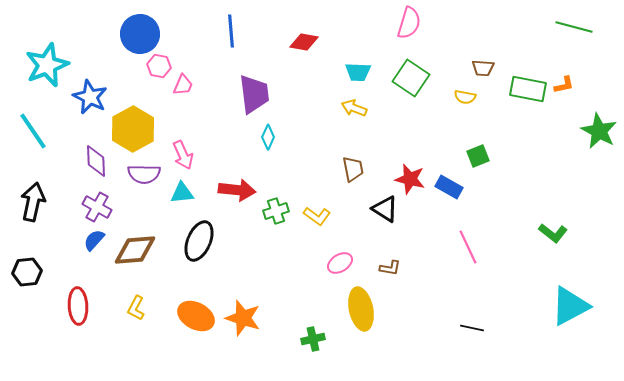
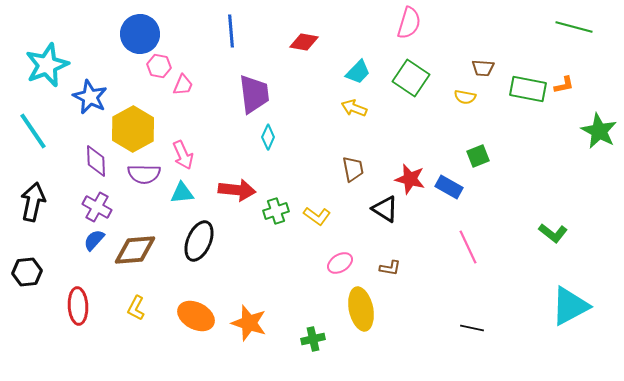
cyan trapezoid at (358, 72): rotated 48 degrees counterclockwise
orange star at (243, 318): moved 6 px right, 5 px down
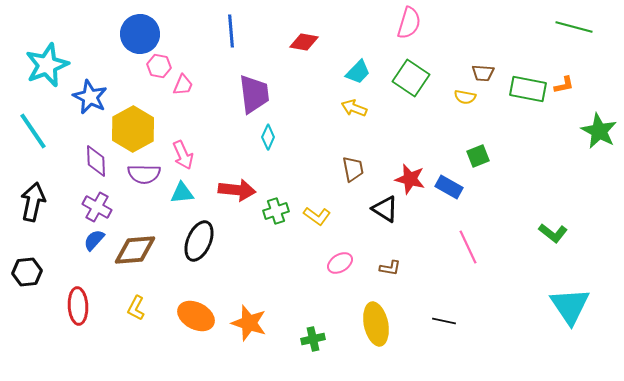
brown trapezoid at (483, 68): moved 5 px down
cyan triangle at (570, 306): rotated 36 degrees counterclockwise
yellow ellipse at (361, 309): moved 15 px right, 15 px down
black line at (472, 328): moved 28 px left, 7 px up
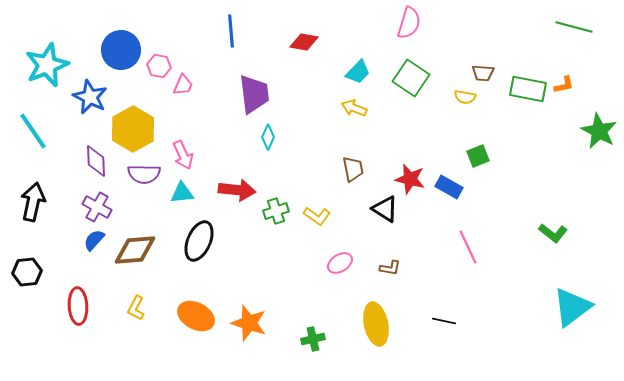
blue circle at (140, 34): moved 19 px left, 16 px down
cyan triangle at (570, 306): moved 2 px right, 1 px down; rotated 27 degrees clockwise
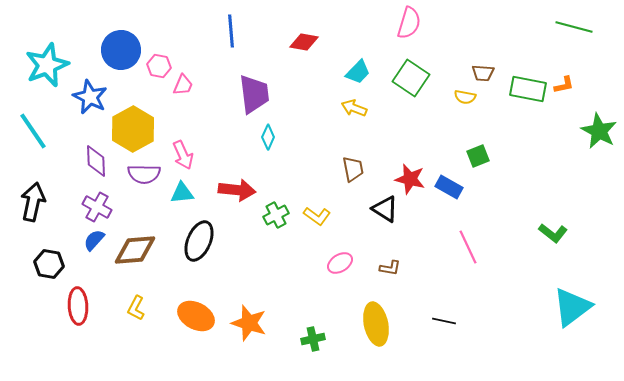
green cross at (276, 211): moved 4 px down; rotated 10 degrees counterclockwise
black hexagon at (27, 272): moved 22 px right, 8 px up; rotated 16 degrees clockwise
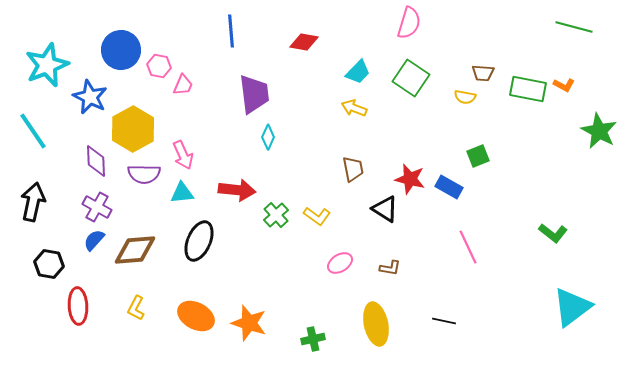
orange L-shape at (564, 85): rotated 40 degrees clockwise
green cross at (276, 215): rotated 15 degrees counterclockwise
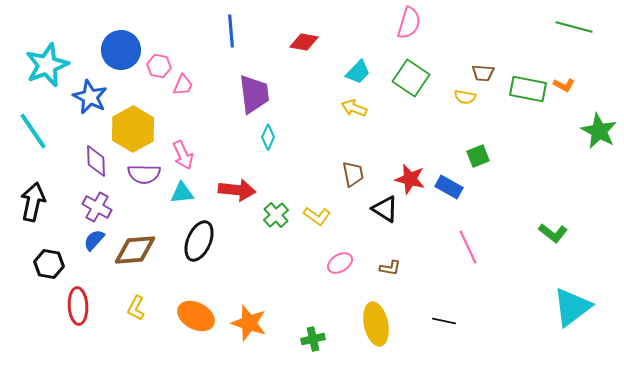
brown trapezoid at (353, 169): moved 5 px down
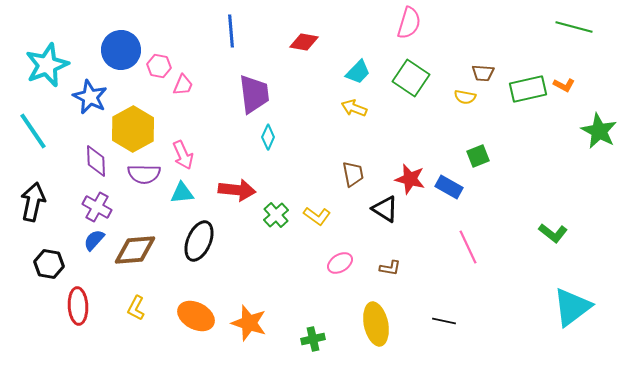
green rectangle at (528, 89): rotated 24 degrees counterclockwise
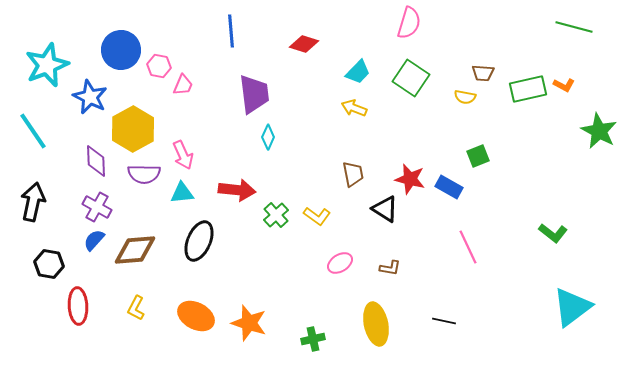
red diamond at (304, 42): moved 2 px down; rotated 8 degrees clockwise
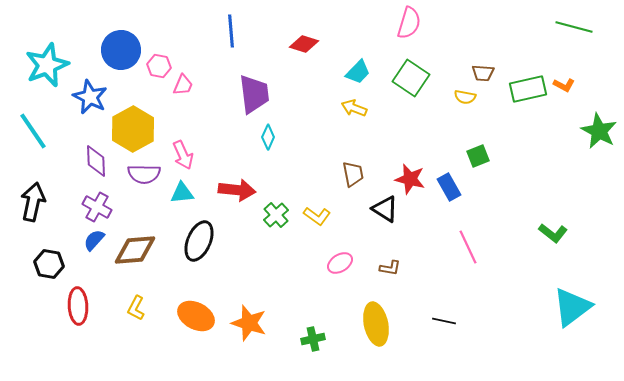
blue rectangle at (449, 187): rotated 32 degrees clockwise
